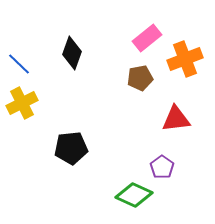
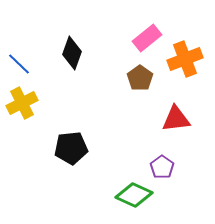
brown pentagon: rotated 25 degrees counterclockwise
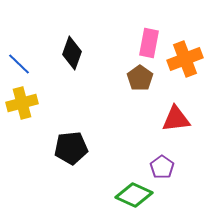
pink rectangle: moved 2 px right, 5 px down; rotated 40 degrees counterclockwise
yellow cross: rotated 12 degrees clockwise
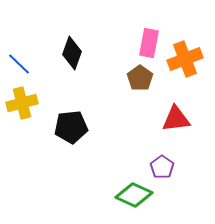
black pentagon: moved 21 px up
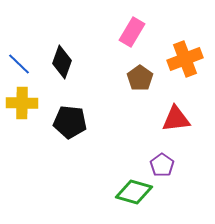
pink rectangle: moved 17 px left, 11 px up; rotated 20 degrees clockwise
black diamond: moved 10 px left, 9 px down
yellow cross: rotated 16 degrees clockwise
black pentagon: moved 1 px left, 5 px up; rotated 12 degrees clockwise
purple pentagon: moved 2 px up
green diamond: moved 3 px up; rotated 9 degrees counterclockwise
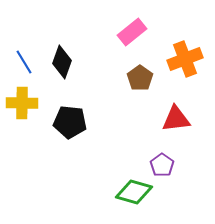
pink rectangle: rotated 20 degrees clockwise
blue line: moved 5 px right, 2 px up; rotated 15 degrees clockwise
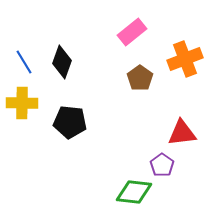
red triangle: moved 6 px right, 14 px down
green diamond: rotated 9 degrees counterclockwise
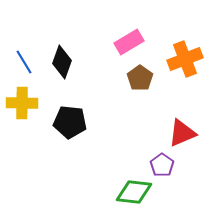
pink rectangle: moved 3 px left, 10 px down; rotated 8 degrees clockwise
red triangle: rotated 16 degrees counterclockwise
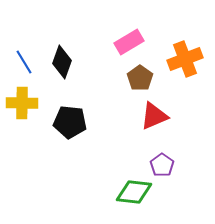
red triangle: moved 28 px left, 17 px up
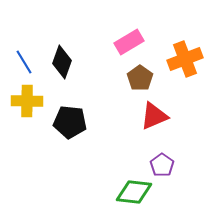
yellow cross: moved 5 px right, 2 px up
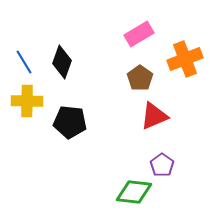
pink rectangle: moved 10 px right, 8 px up
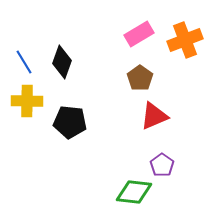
orange cross: moved 19 px up
